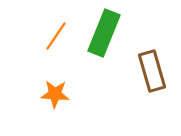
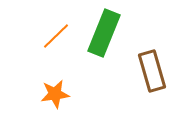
orange line: rotated 12 degrees clockwise
orange star: rotated 12 degrees counterclockwise
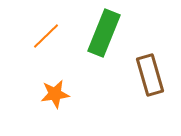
orange line: moved 10 px left
brown rectangle: moved 2 px left, 4 px down
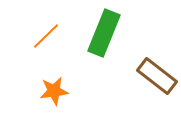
brown rectangle: moved 7 px right, 1 px down; rotated 36 degrees counterclockwise
orange star: moved 1 px left, 3 px up
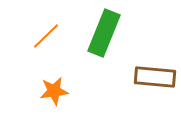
brown rectangle: moved 2 px left, 1 px down; rotated 33 degrees counterclockwise
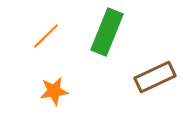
green rectangle: moved 3 px right, 1 px up
brown rectangle: rotated 30 degrees counterclockwise
